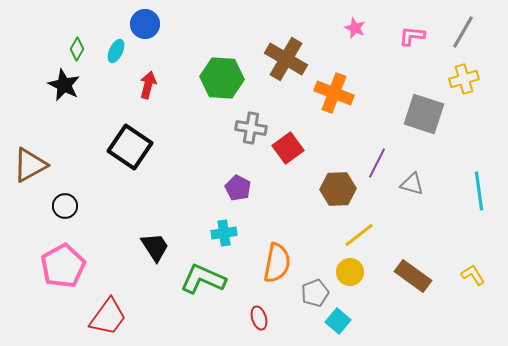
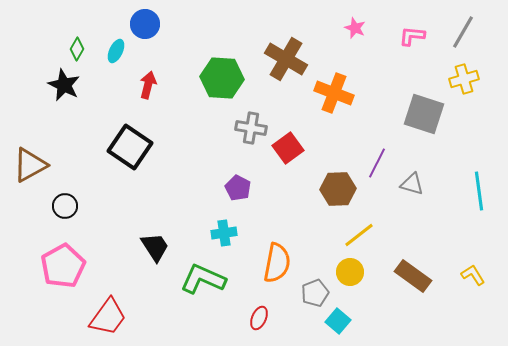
red ellipse: rotated 40 degrees clockwise
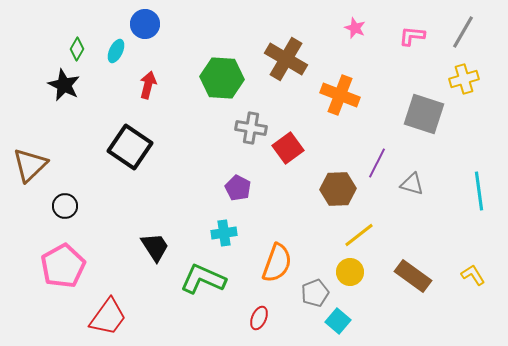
orange cross: moved 6 px right, 2 px down
brown triangle: rotated 15 degrees counterclockwise
orange semicircle: rotated 9 degrees clockwise
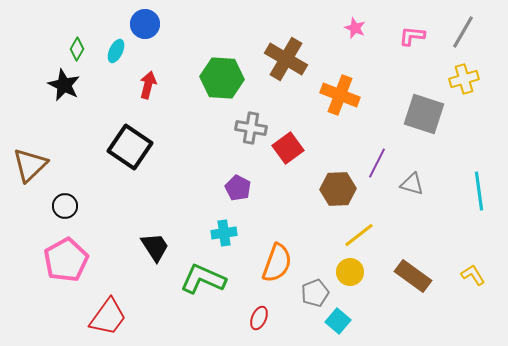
pink pentagon: moved 3 px right, 6 px up
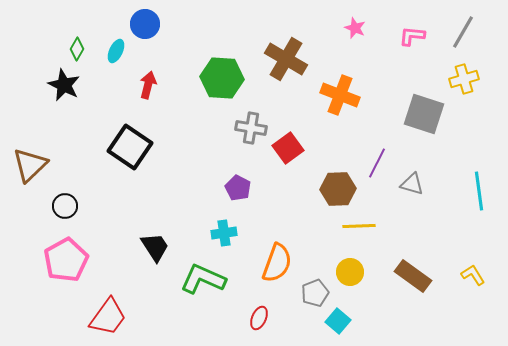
yellow line: moved 9 px up; rotated 36 degrees clockwise
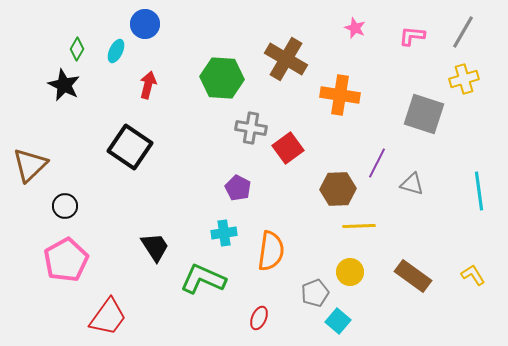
orange cross: rotated 12 degrees counterclockwise
orange semicircle: moved 6 px left, 12 px up; rotated 12 degrees counterclockwise
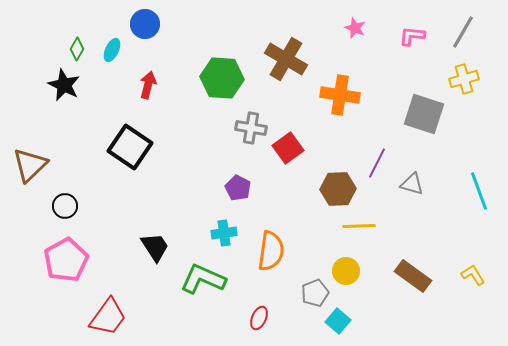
cyan ellipse: moved 4 px left, 1 px up
cyan line: rotated 12 degrees counterclockwise
yellow circle: moved 4 px left, 1 px up
